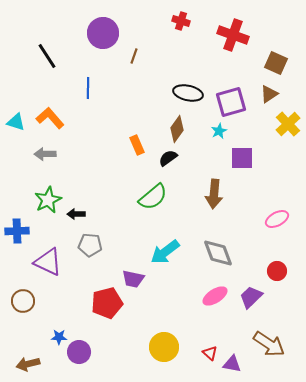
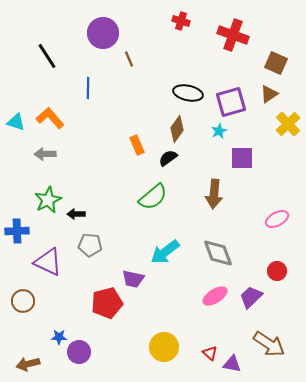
brown line at (134, 56): moved 5 px left, 3 px down; rotated 42 degrees counterclockwise
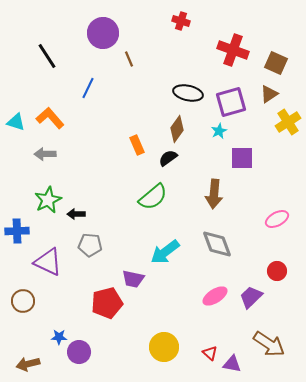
red cross at (233, 35): moved 15 px down
blue line at (88, 88): rotated 25 degrees clockwise
yellow cross at (288, 124): moved 2 px up; rotated 10 degrees clockwise
gray diamond at (218, 253): moved 1 px left, 9 px up
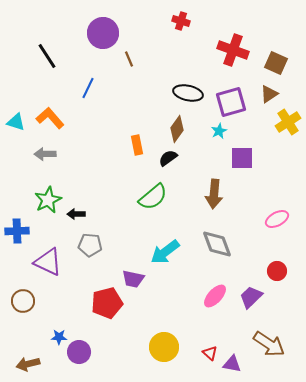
orange rectangle at (137, 145): rotated 12 degrees clockwise
pink ellipse at (215, 296): rotated 15 degrees counterclockwise
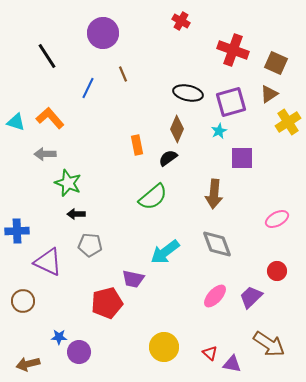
red cross at (181, 21): rotated 12 degrees clockwise
brown line at (129, 59): moved 6 px left, 15 px down
brown diamond at (177, 129): rotated 12 degrees counterclockwise
green star at (48, 200): moved 20 px right, 17 px up; rotated 24 degrees counterclockwise
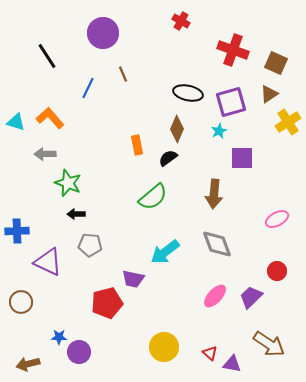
brown circle at (23, 301): moved 2 px left, 1 px down
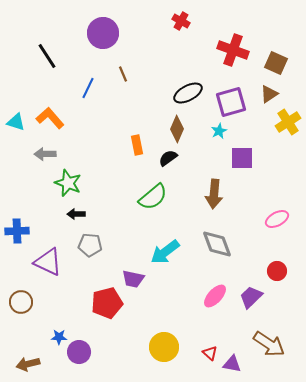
black ellipse at (188, 93): rotated 40 degrees counterclockwise
